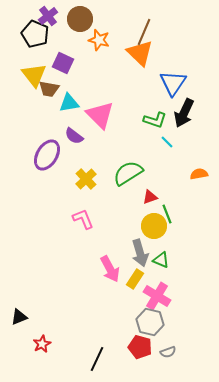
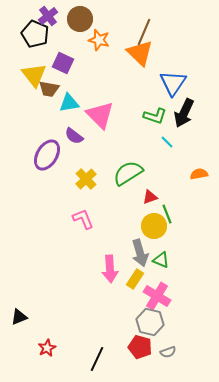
green L-shape: moved 4 px up
pink arrow: rotated 24 degrees clockwise
red star: moved 5 px right, 4 px down
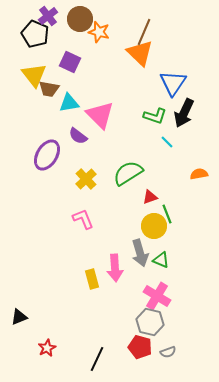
orange star: moved 8 px up
purple square: moved 7 px right, 1 px up
purple semicircle: moved 4 px right
pink arrow: moved 5 px right, 1 px up
yellow rectangle: moved 43 px left; rotated 48 degrees counterclockwise
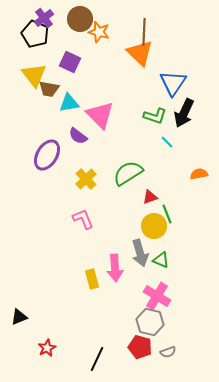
purple cross: moved 4 px left, 2 px down
brown line: rotated 20 degrees counterclockwise
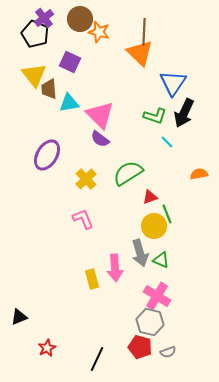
brown trapezoid: rotated 75 degrees clockwise
purple semicircle: moved 22 px right, 3 px down
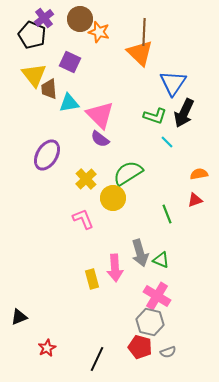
black pentagon: moved 3 px left, 1 px down
red triangle: moved 45 px right, 3 px down
yellow circle: moved 41 px left, 28 px up
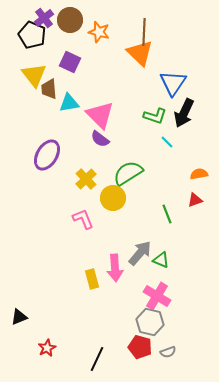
brown circle: moved 10 px left, 1 px down
gray arrow: rotated 124 degrees counterclockwise
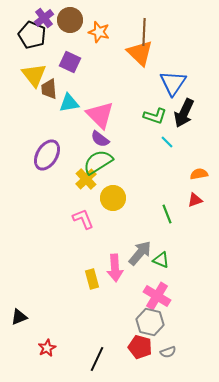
green semicircle: moved 30 px left, 11 px up
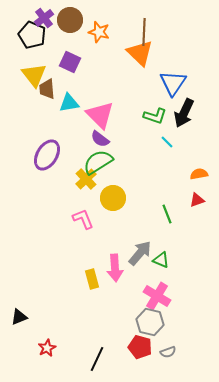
brown trapezoid: moved 2 px left
red triangle: moved 2 px right
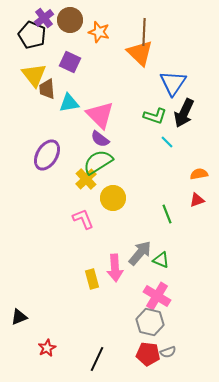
red pentagon: moved 8 px right, 7 px down; rotated 10 degrees counterclockwise
